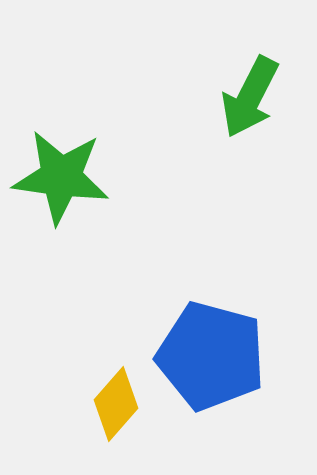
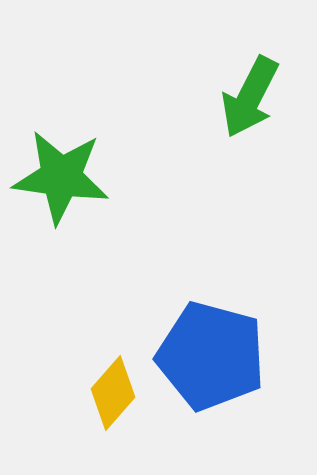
yellow diamond: moved 3 px left, 11 px up
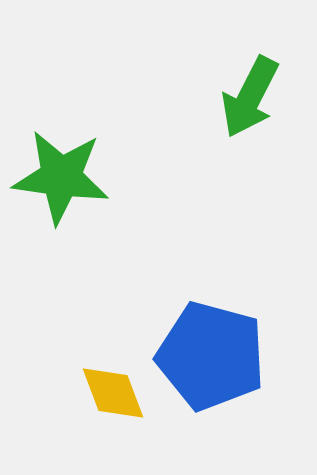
yellow diamond: rotated 62 degrees counterclockwise
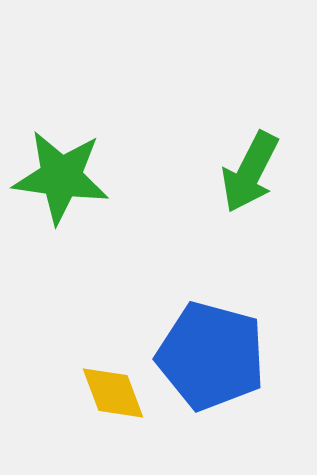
green arrow: moved 75 px down
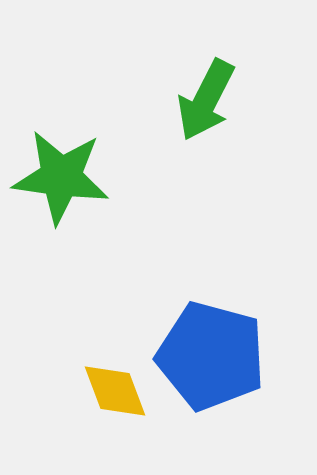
green arrow: moved 44 px left, 72 px up
yellow diamond: moved 2 px right, 2 px up
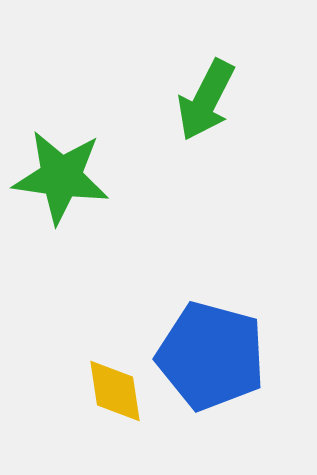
yellow diamond: rotated 12 degrees clockwise
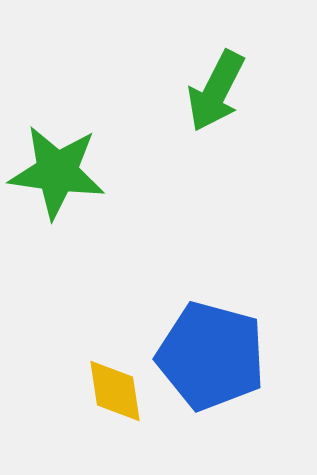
green arrow: moved 10 px right, 9 px up
green star: moved 4 px left, 5 px up
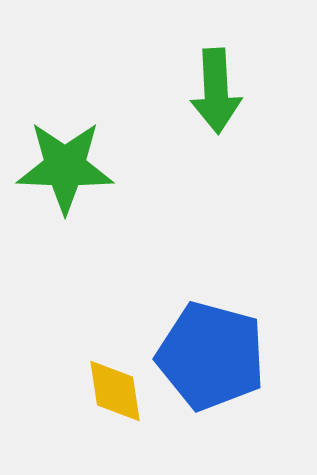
green arrow: rotated 30 degrees counterclockwise
green star: moved 8 px right, 5 px up; rotated 6 degrees counterclockwise
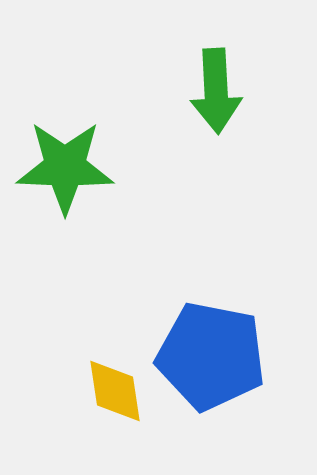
blue pentagon: rotated 4 degrees counterclockwise
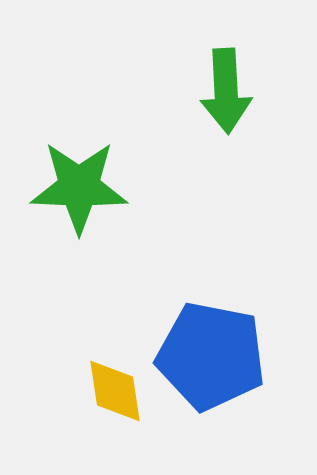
green arrow: moved 10 px right
green star: moved 14 px right, 20 px down
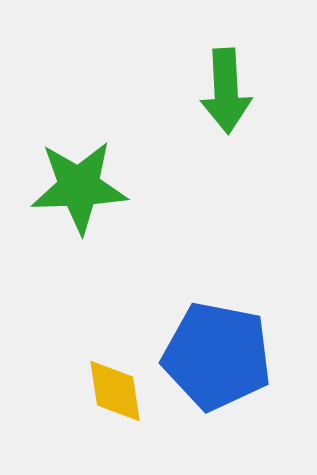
green star: rotated 4 degrees counterclockwise
blue pentagon: moved 6 px right
